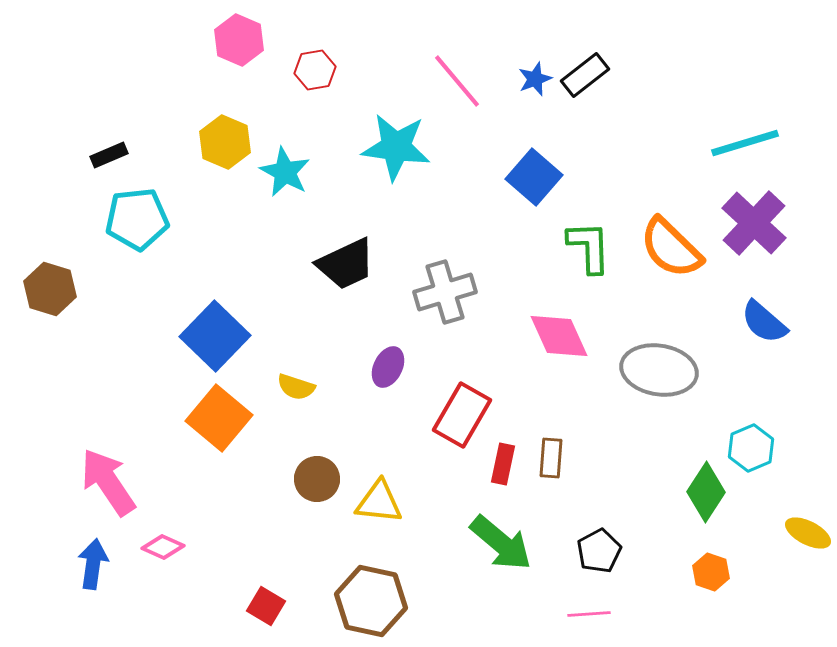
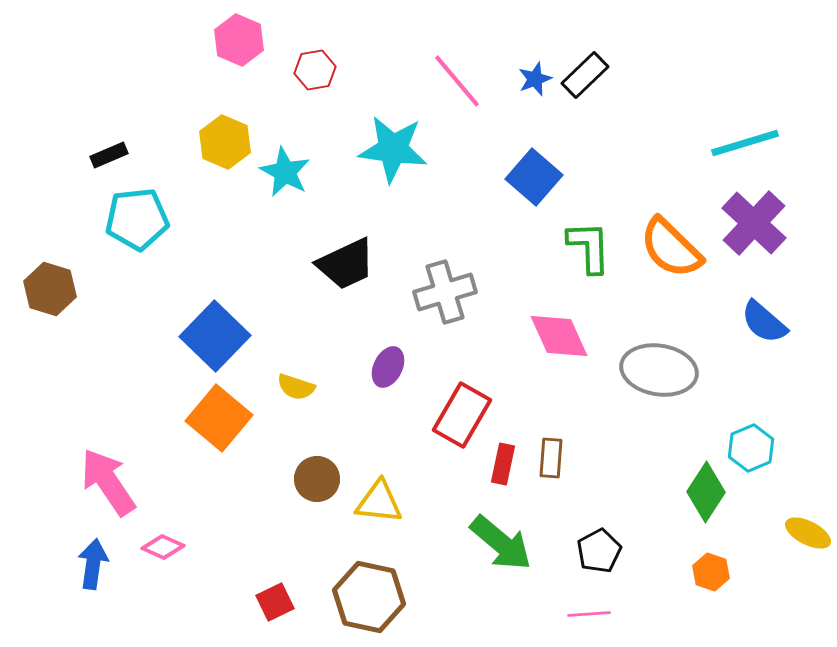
black rectangle at (585, 75): rotated 6 degrees counterclockwise
cyan star at (396, 147): moved 3 px left, 2 px down
brown hexagon at (371, 601): moved 2 px left, 4 px up
red square at (266, 606): moved 9 px right, 4 px up; rotated 33 degrees clockwise
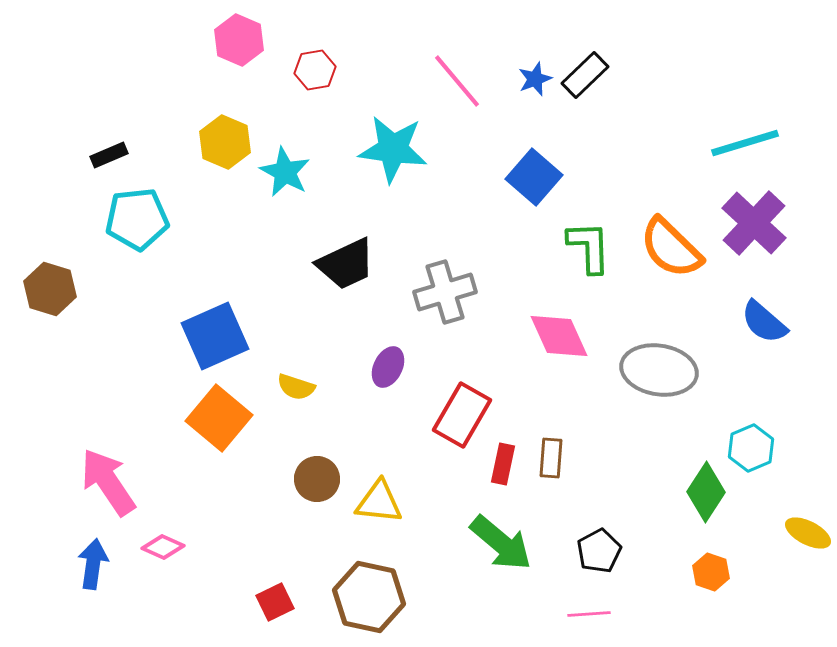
blue square at (215, 336): rotated 22 degrees clockwise
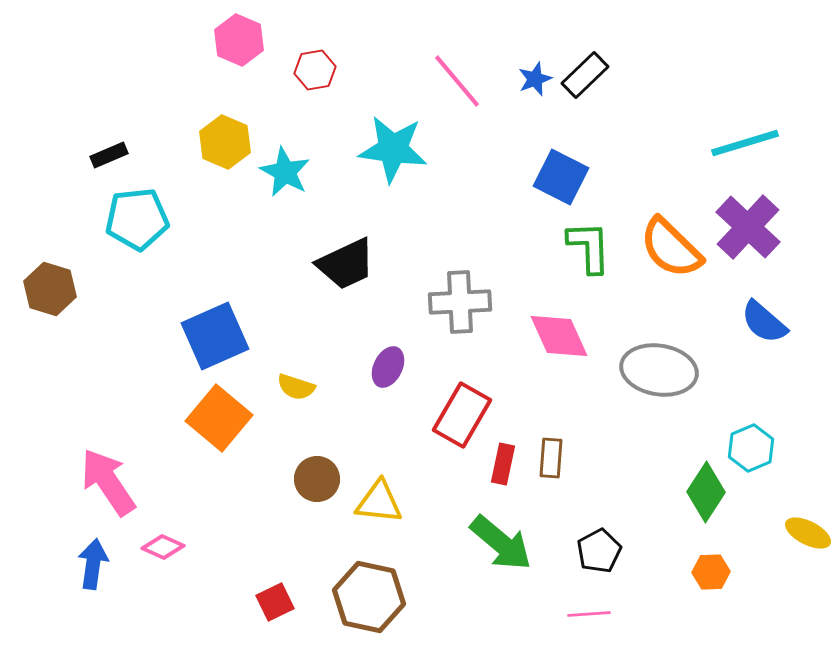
blue square at (534, 177): moved 27 px right; rotated 14 degrees counterclockwise
purple cross at (754, 223): moved 6 px left, 4 px down
gray cross at (445, 292): moved 15 px right, 10 px down; rotated 14 degrees clockwise
orange hexagon at (711, 572): rotated 21 degrees counterclockwise
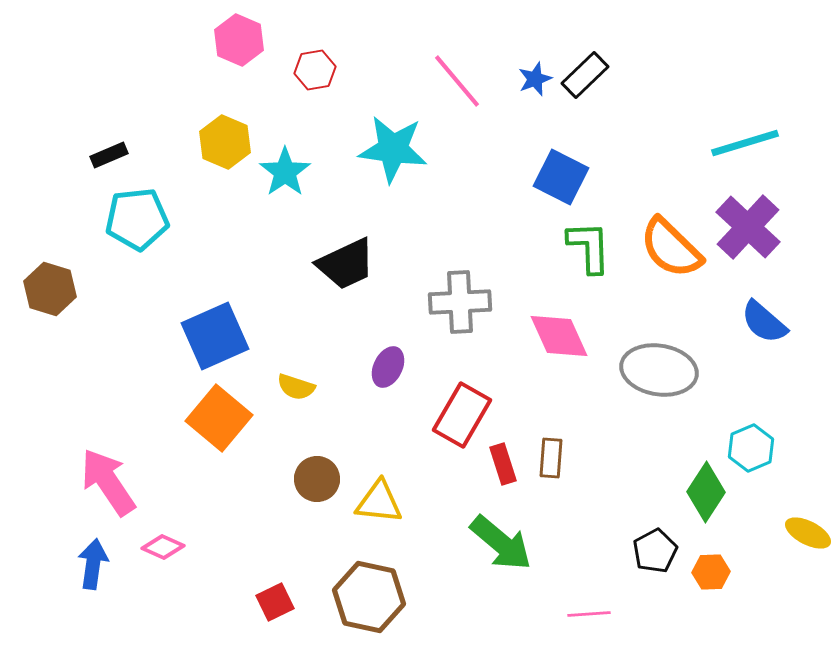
cyan star at (285, 172): rotated 9 degrees clockwise
red rectangle at (503, 464): rotated 30 degrees counterclockwise
black pentagon at (599, 551): moved 56 px right
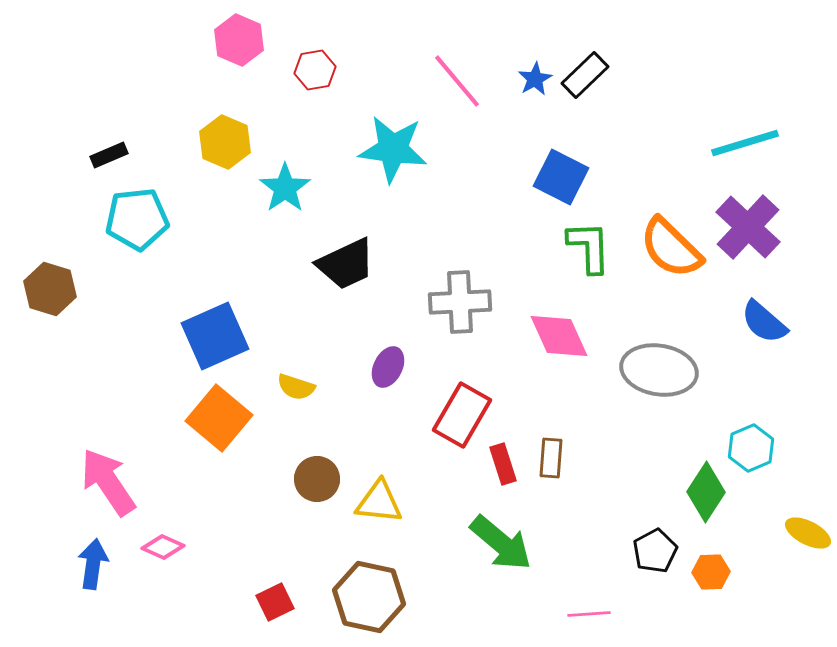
blue star at (535, 79): rotated 8 degrees counterclockwise
cyan star at (285, 172): moved 16 px down
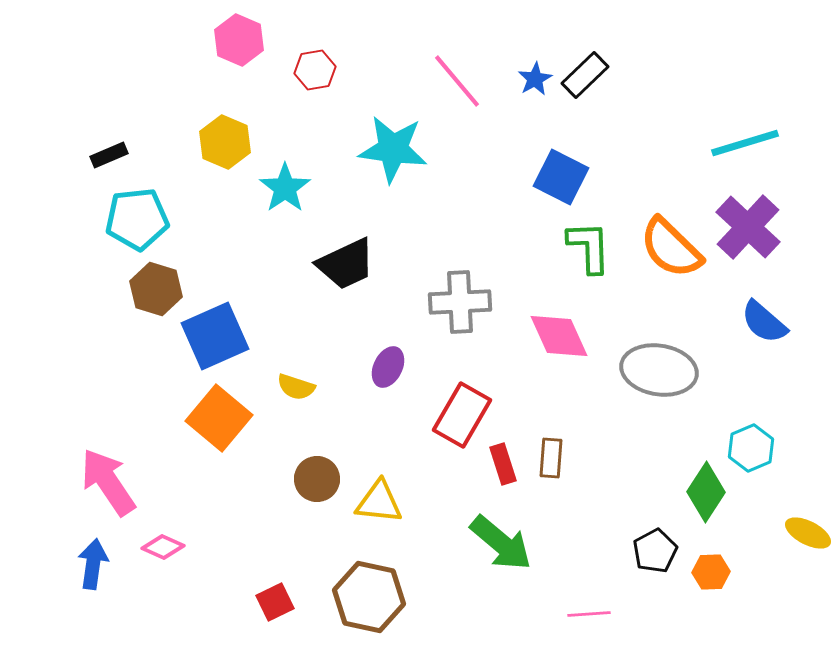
brown hexagon at (50, 289): moved 106 px right
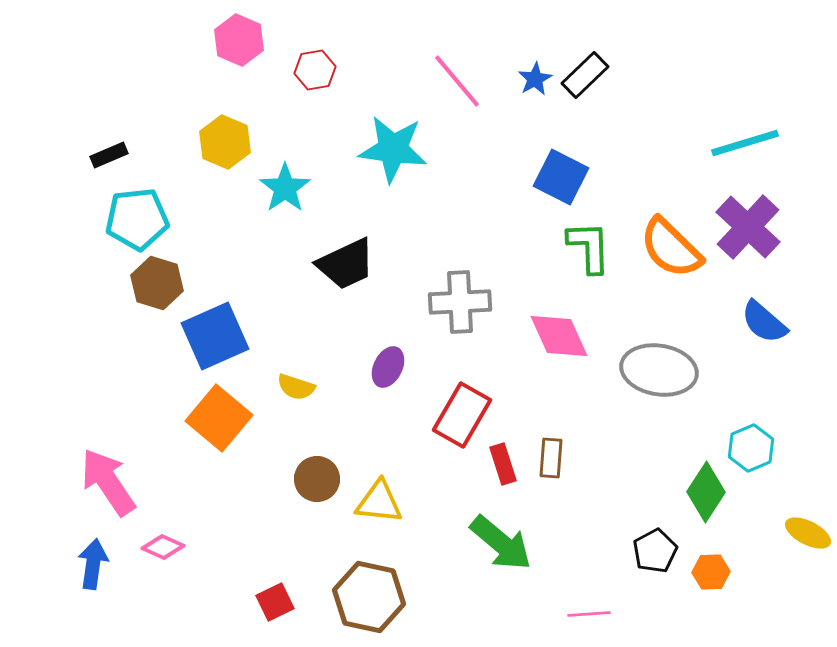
brown hexagon at (156, 289): moved 1 px right, 6 px up
